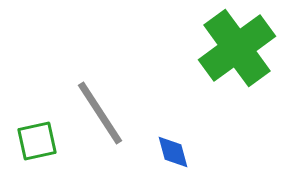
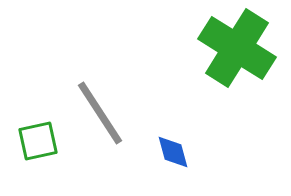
green cross: rotated 22 degrees counterclockwise
green square: moved 1 px right
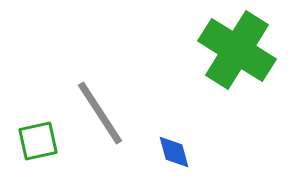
green cross: moved 2 px down
blue diamond: moved 1 px right
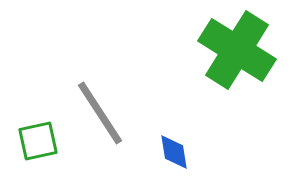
blue diamond: rotated 6 degrees clockwise
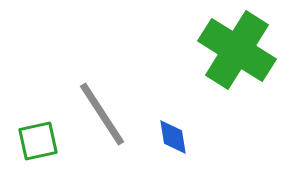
gray line: moved 2 px right, 1 px down
blue diamond: moved 1 px left, 15 px up
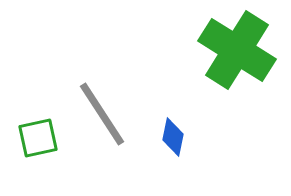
blue diamond: rotated 21 degrees clockwise
green square: moved 3 px up
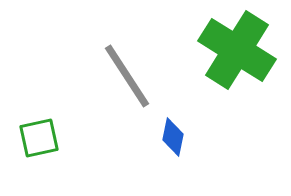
gray line: moved 25 px right, 38 px up
green square: moved 1 px right
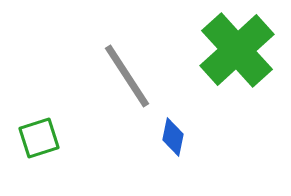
green cross: rotated 16 degrees clockwise
green square: rotated 6 degrees counterclockwise
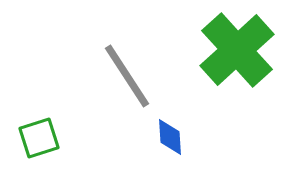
blue diamond: moved 3 px left; rotated 15 degrees counterclockwise
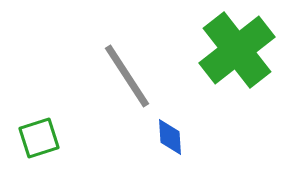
green cross: rotated 4 degrees clockwise
